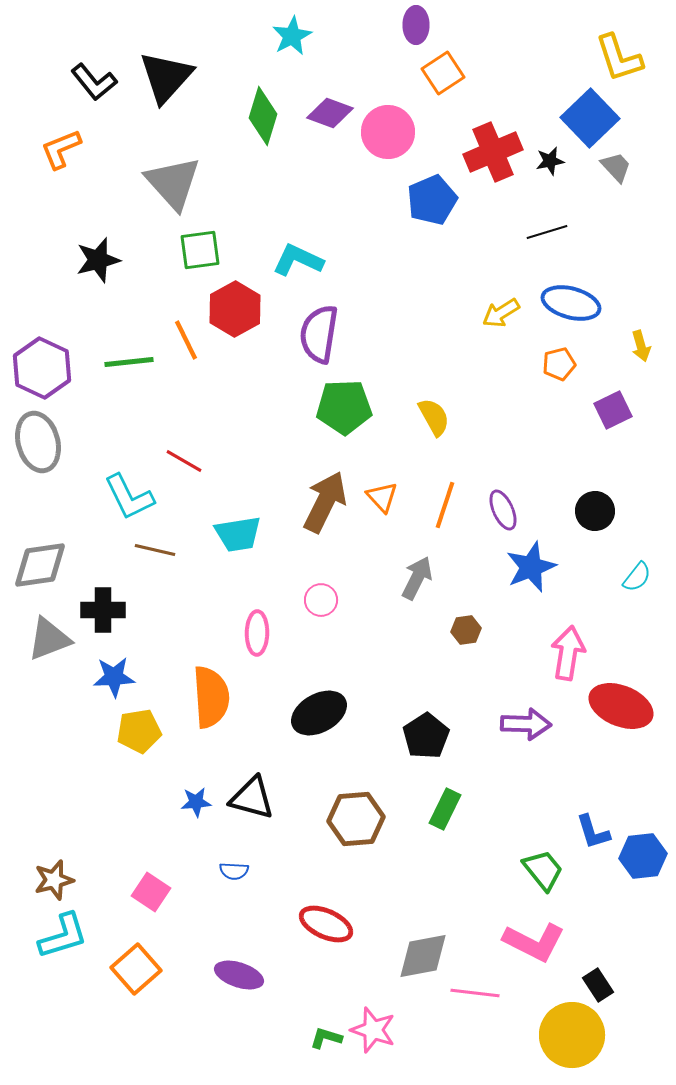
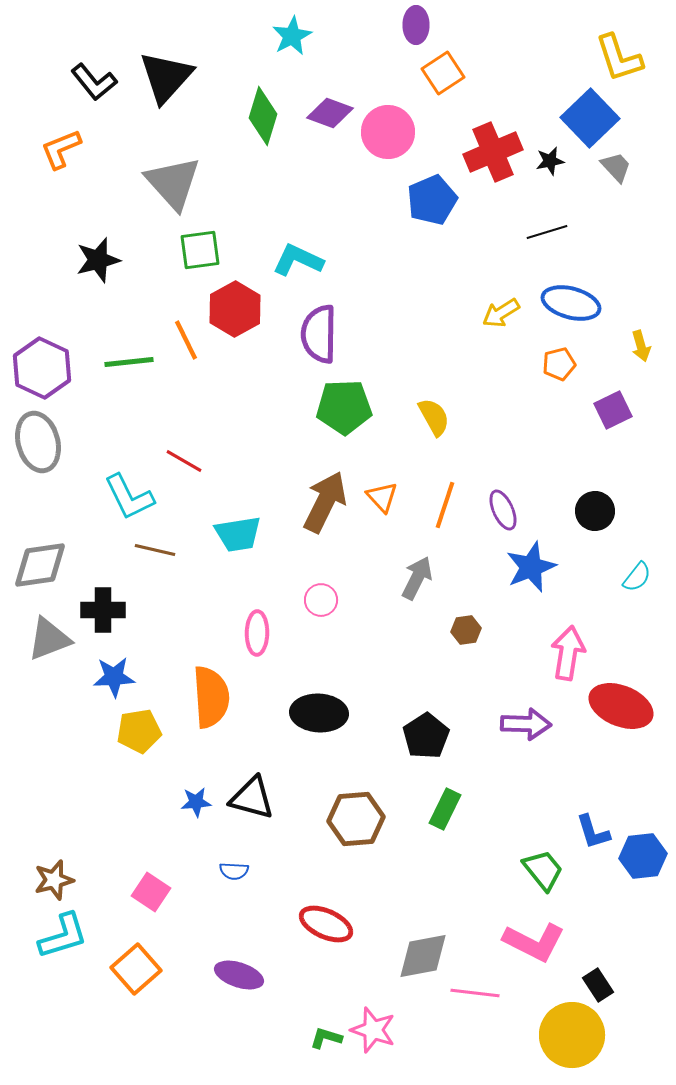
purple semicircle at (319, 334): rotated 8 degrees counterclockwise
black ellipse at (319, 713): rotated 32 degrees clockwise
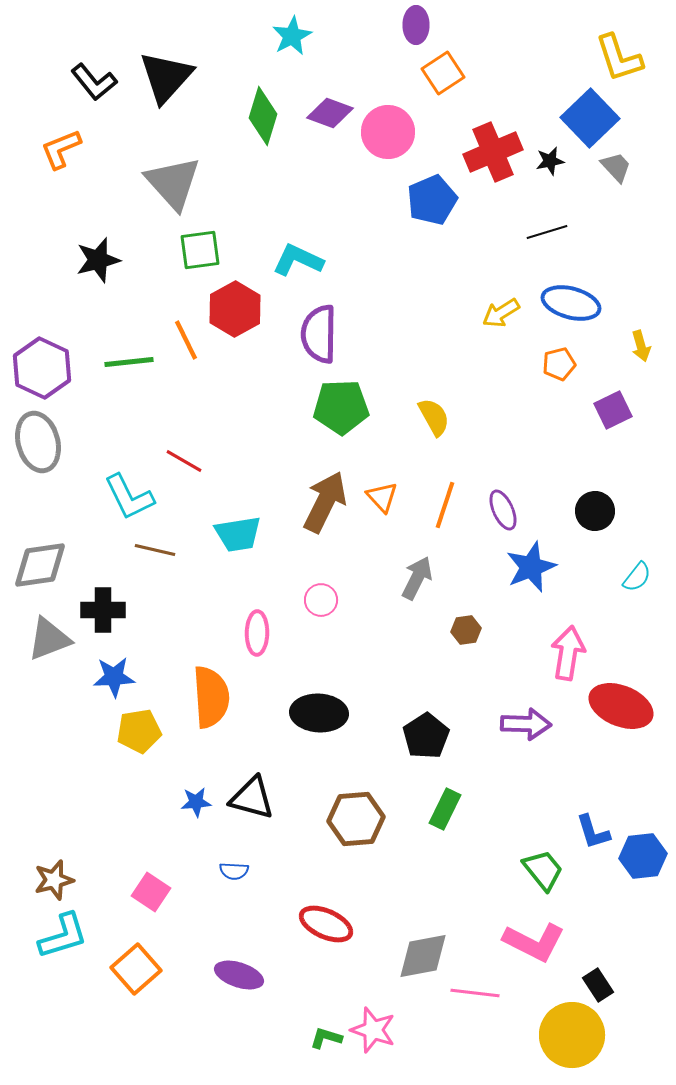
green pentagon at (344, 407): moved 3 px left
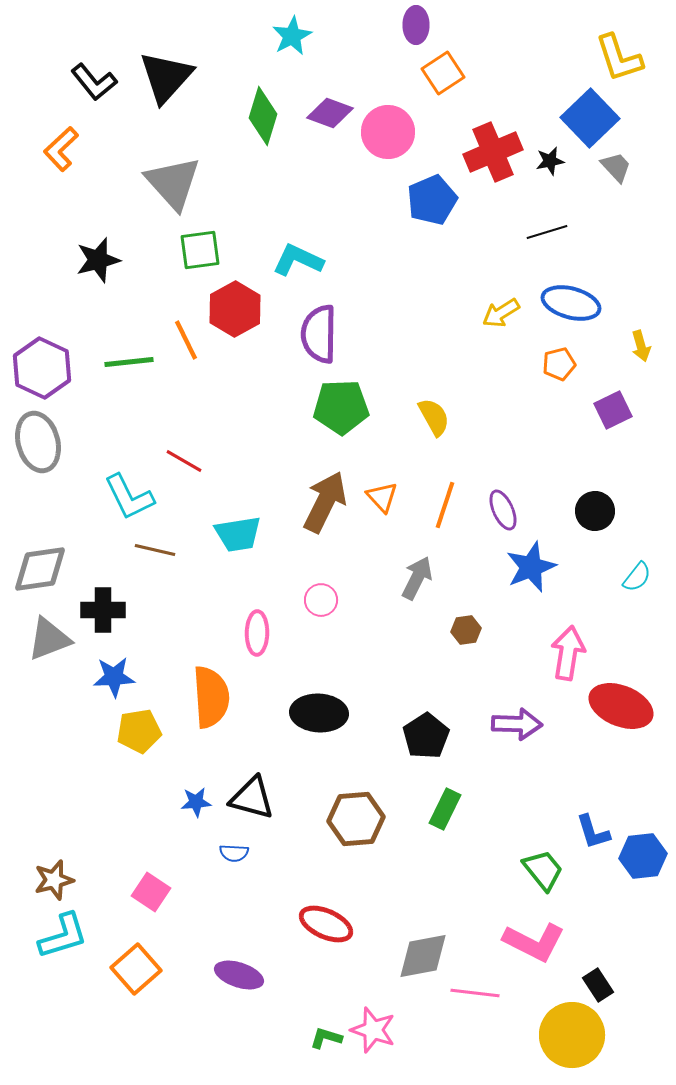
orange L-shape at (61, 149): rotated 21 degrees counterclockwise
gray diamond at (40, 565): moved 4 px down
purple arrow at (526, 724): moved 9 px left
blue semicircle at (234, 871): moved 18 px up
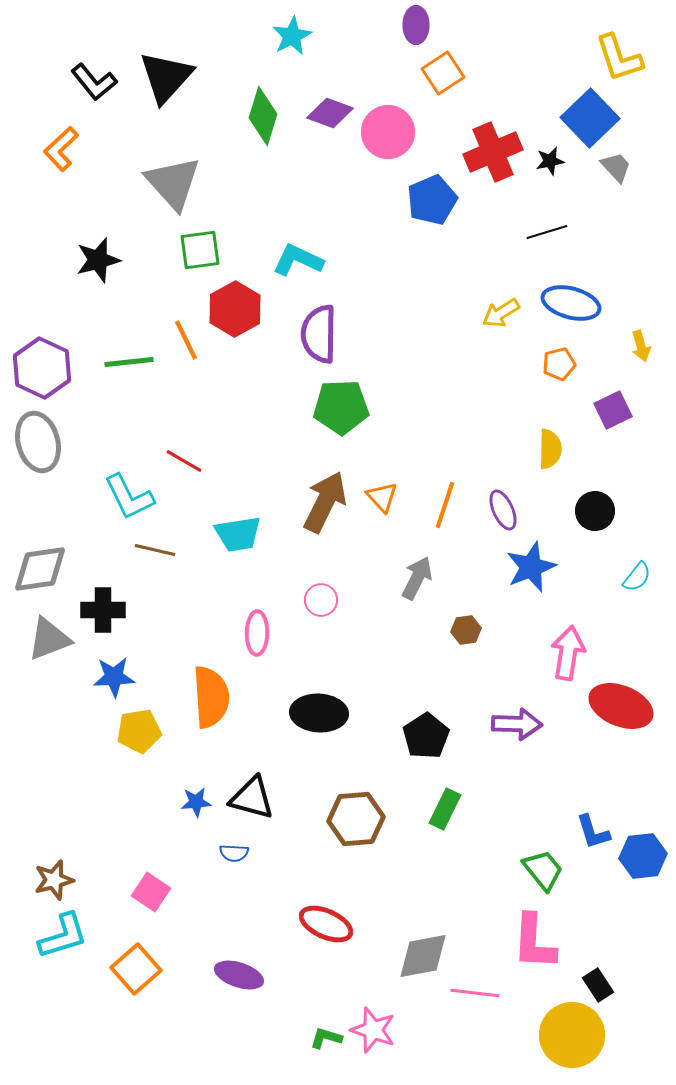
yellow semicircle at (434, 417): moved 116 px right, 32 px down; rotated 30 degrees clockwise
pink L-shape at (534, 942): rotated 66 degrees clockwise
